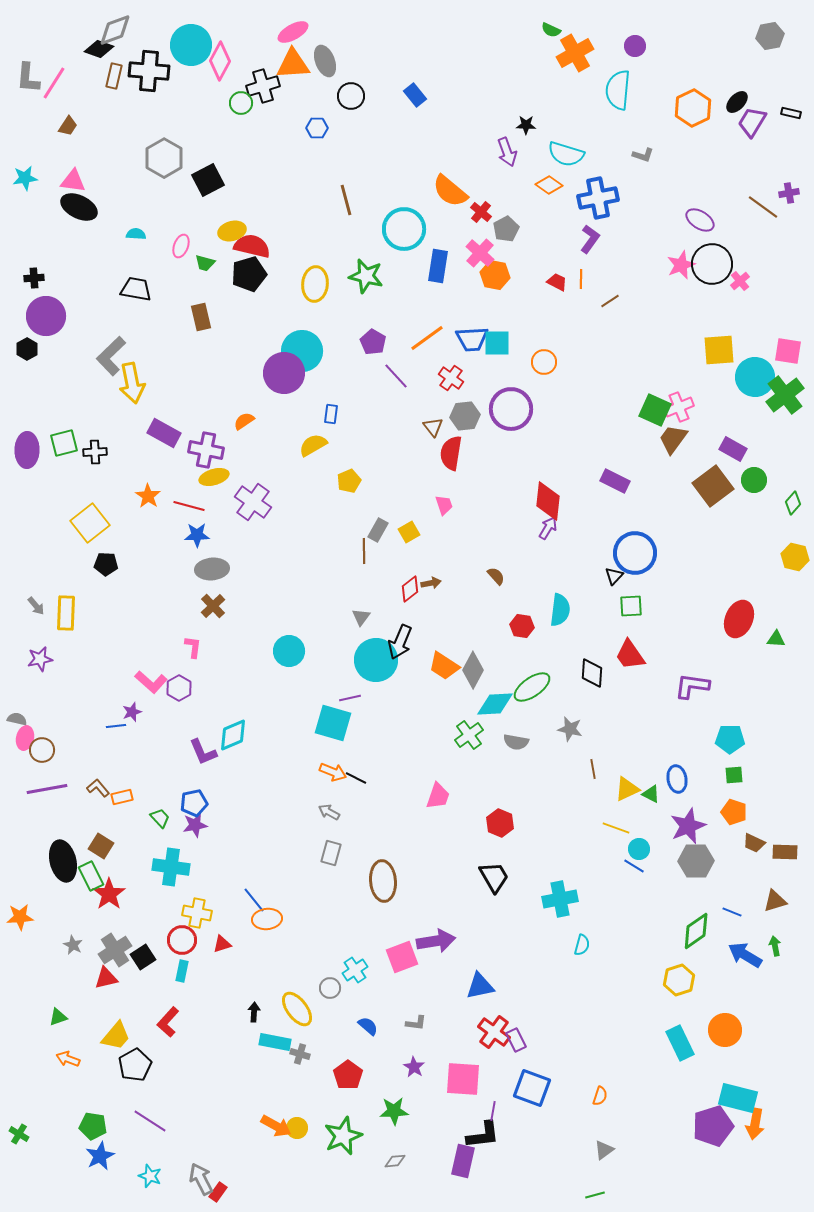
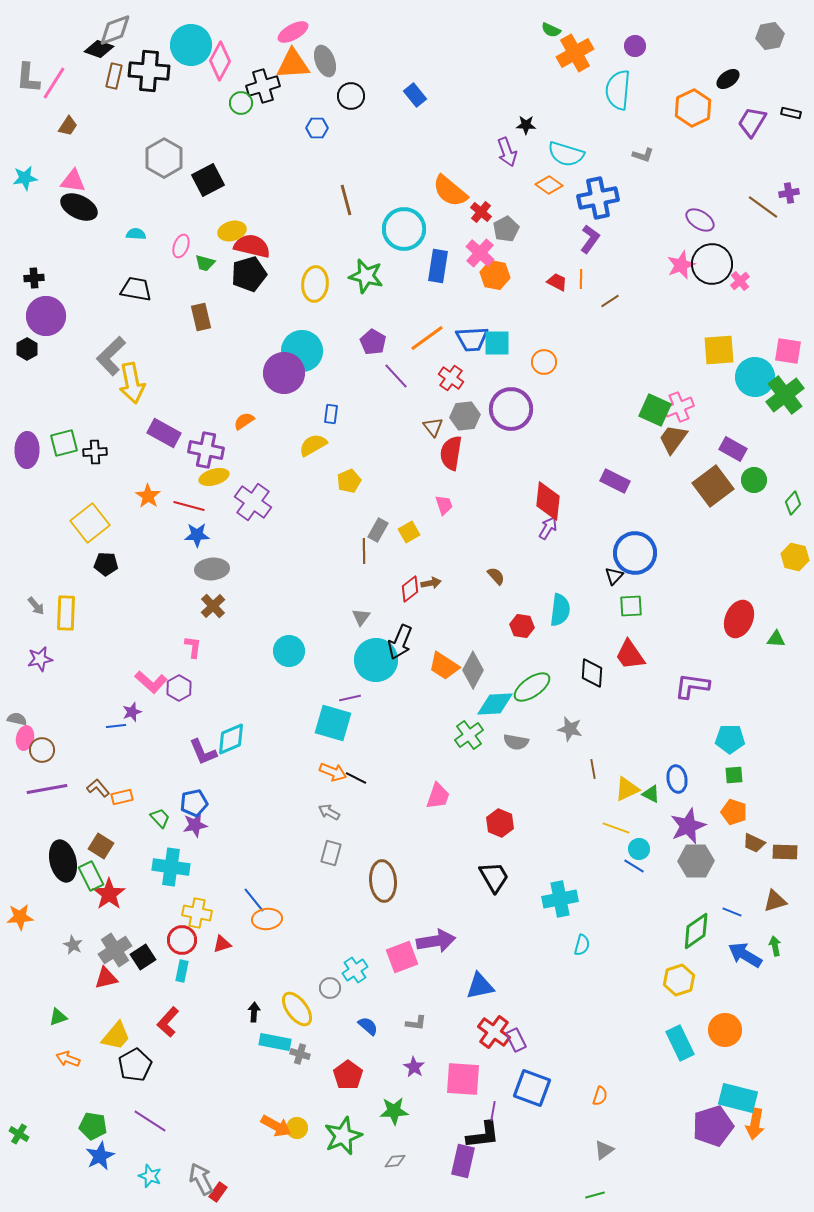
black ellipse at (737, 102): moved 9 px left, 23 px up; rotated 10 degrees clockwise
cyan diamond at (233, 735): moved 2 px left, 4 px down
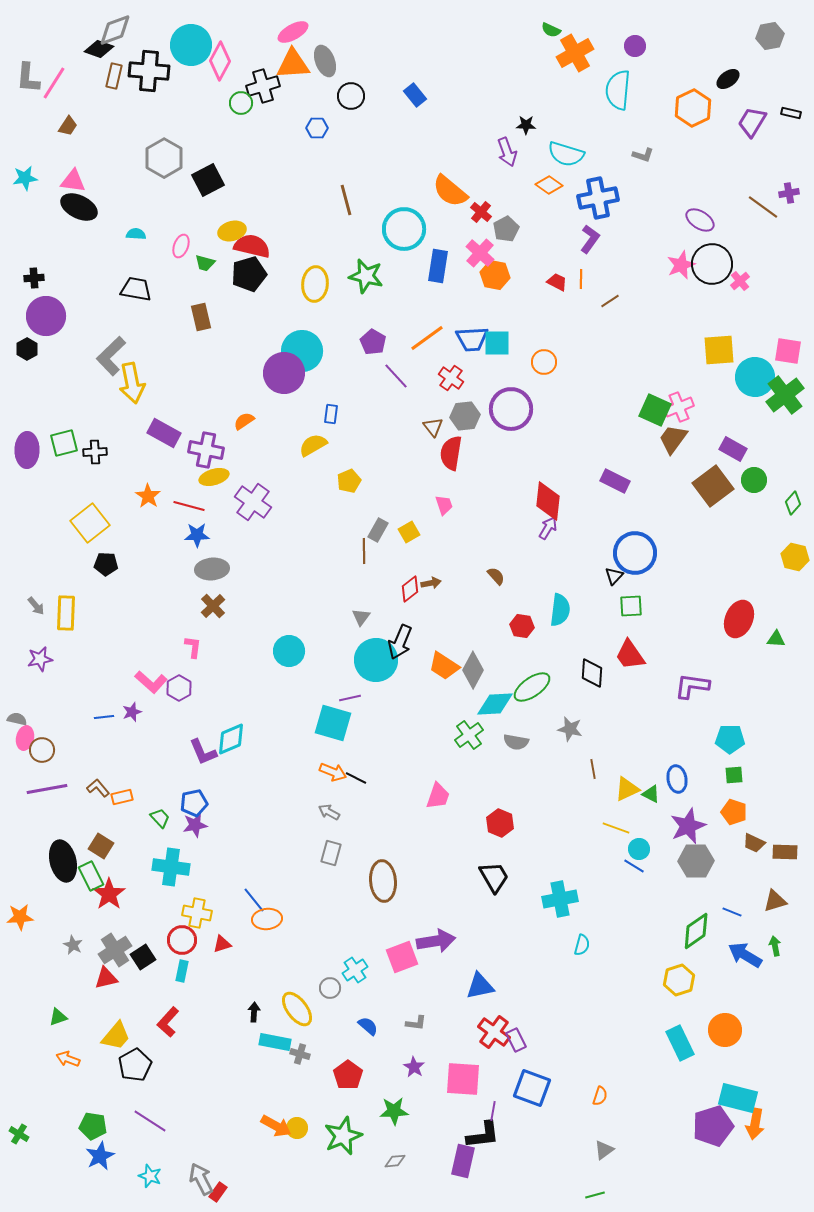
blue line at (116, 726): moved 12 px left, 9 px up
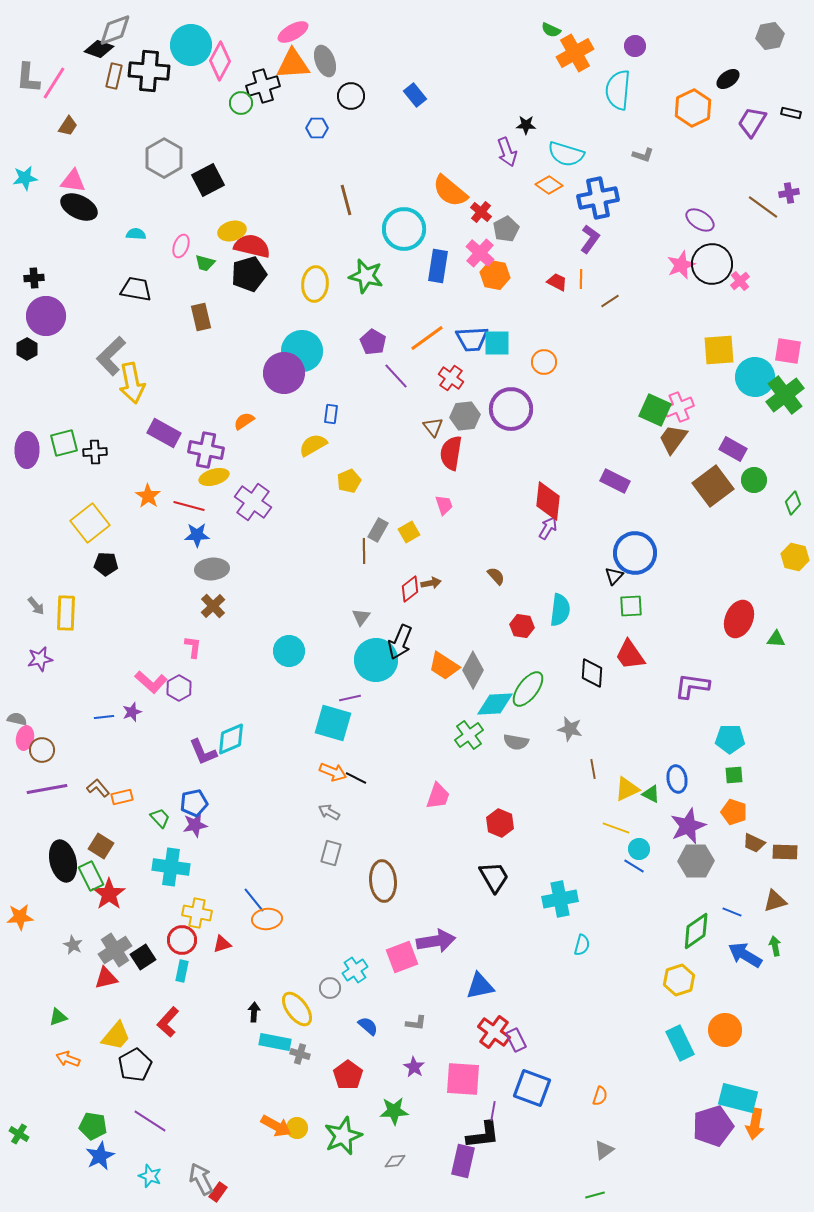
green ellipse at (532, 687): moved 4 px left, 2 px down; rotated 18 degrees counterclockwise
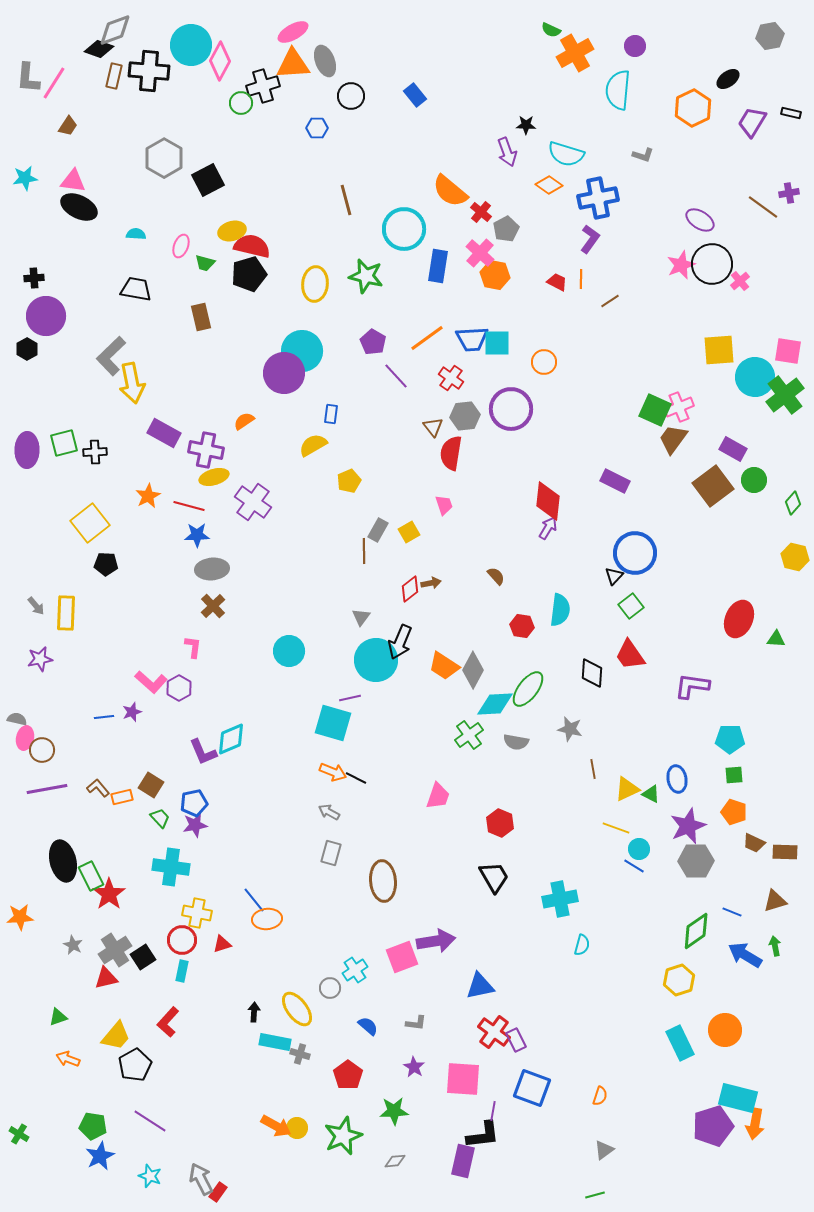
orange star at (148, 496): rotated 10 degrees clockwise
green square at (631, 606): rotated 35 degrees counterclockwise
brown square at (101, 846): moved 50 px right, 61 px up
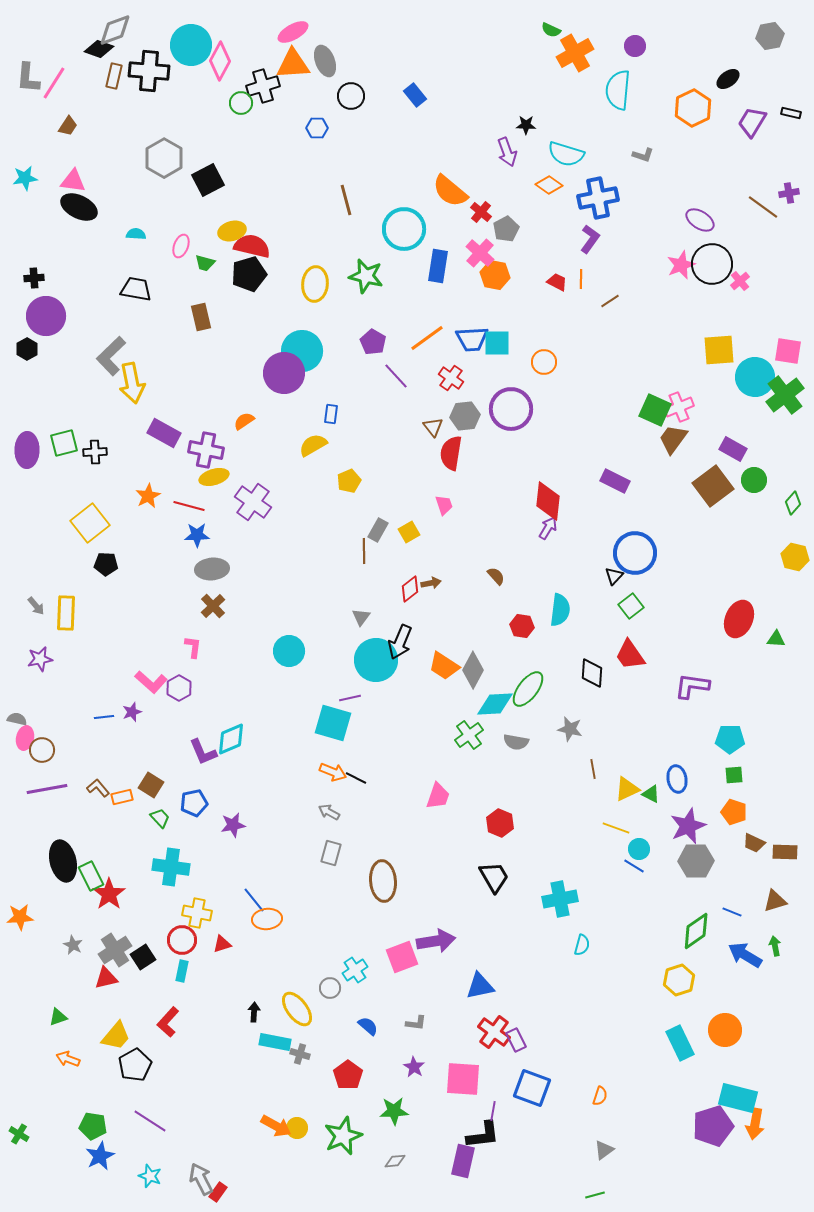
purple star at (195, 825): moved 38 px right
